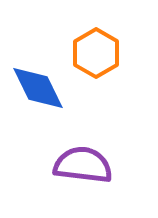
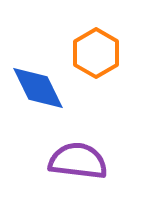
purple semicircle: moved 5 px left, 4 px up
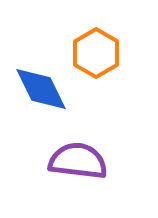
blue diamond: moved 3 px right, 1 px down
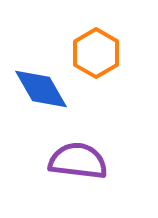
blue diamond: rotated 4 degrees counterclockwise
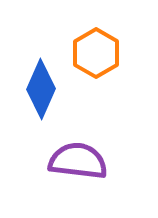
blue diamond: rotated 54 degrees clockwise
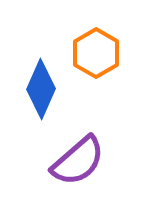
purple semicircle: rotated 132 degrees clockwise
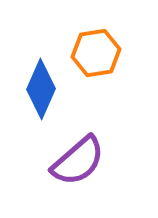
orange hexagon: rotated 21 degrees clockwise
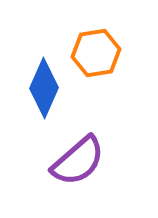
blue diamond: moved 3 px right, 1 px up
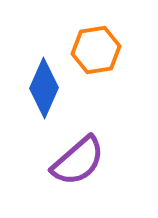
orange hexagon: moved 3 px up
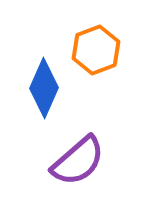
orange hexagon: rotated 12 degrees counterclockwise
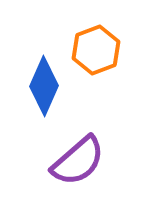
blue diamond: moved 2 px up
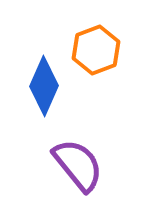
purple semicircle: moved 4 px down; rotated 88 degrees counterclockwise
